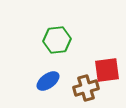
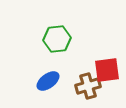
green hexagon: moved 1 px up
brown cross: moved 2 px right, 2 px up
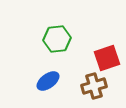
red square: moved 12 px up; rotated 12 degrees counterclockwise
brown cross: moved 6 px right
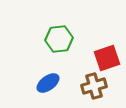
green hexagon: moved 2 px right
blue ellipse: moved 2 px down
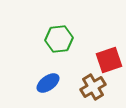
red square: moved 2 px right, 2 px down
brown cross: moved 1 px left, 1 px down; rotated 15 degrees counterclockwise
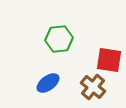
red square: rotated 28 degrees clockwise
brown cross: rotated 20 degrees counterclockwise
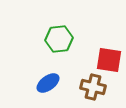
brown cross: rotated 25 degrees counterclockwise
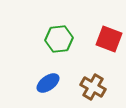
red square: moved 21 px up; rotated 12 degrees clockwise
brown cross: rotated 15 degrees clockwise
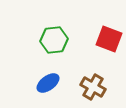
green hexagon: moved 5 px left, 1 px down
